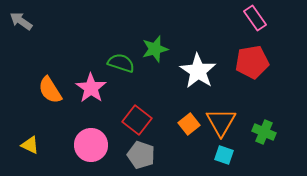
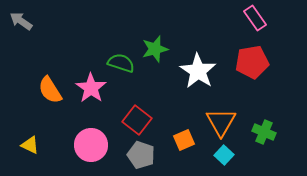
orange square: moved 5 px left, 16 px down; rotated 15 degrees clockwise
cyan square: rotated 24 degrees clockwise
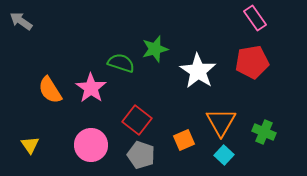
yellow triangle: rotated 30 degrees clockwise
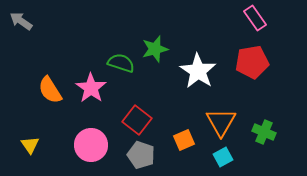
cyan square: moved 1 px left, 2 px down; rotated 18 degrees clockwise
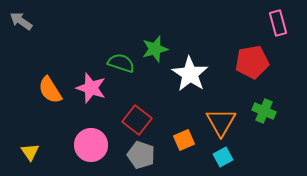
pink rectangle: moved 23 px right, 5 px down; rotated 20 degrees clockwise
white star: moved 8 px left, 3 px down
pink star: rotated 16 degrees counterclockwise
green cross: moved 21 px up
yellow triangle: moved 7 px down
